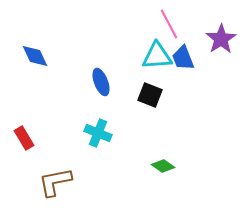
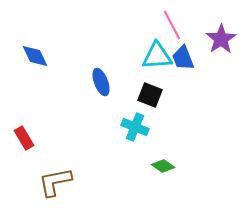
pink line: moved 3 px right, 1 px down
cyan cross: moved 37 px right, 6 px up
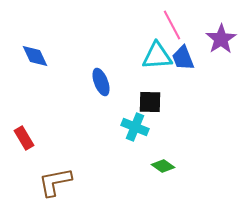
black square: moved 7 px down; rotated 20 degrees counterclockwise
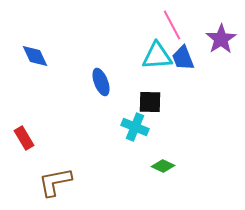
green diamond: rotated 10 degrees counterclockwise
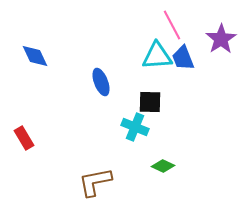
brown L-shape: moved 40 px right
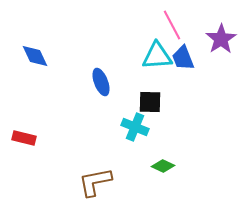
red rectangle: rotated 45 degrees counterclockwise
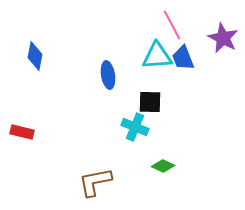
purple star: moved 2 px right, 1 px up; rotated 12 degrees counterclockwise
blue diamond: rotated 36 degrees clockwise
blue ellipse: moved 7 px right, 7 px up; rotated 12 degrees clockwise
red rectangle: moved 2 px left, 6 px up
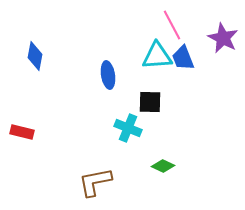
cyan cross: moved 7 px left, 1 px down
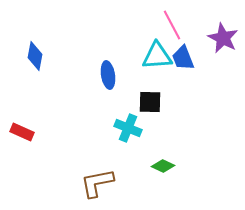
red rectangle: rotated 10 degrees clockwise
brown L-shape: moved 2 px right, 1 px down
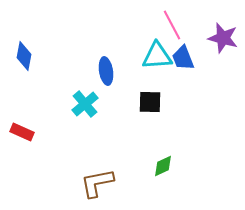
purple star: rotated 12 degrees counterclockwise
blue diamond: moved 11 px left
blue ellipse: moved 2 px left, 4 px up
cyan cross: moved 43 px left, 24 px up; rotated 28 degrees clockwise
green diamond: rotated 50 degrees counterclockwise
